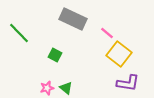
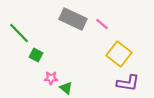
pink line: moved 5 px left, 9 px up
green square: moved 19 px left
pink star: moved 4 px right, 10 px up; rotated 16 degrees clockwise
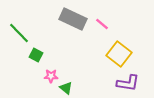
pink star: moved 2 px up
